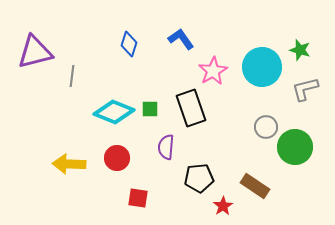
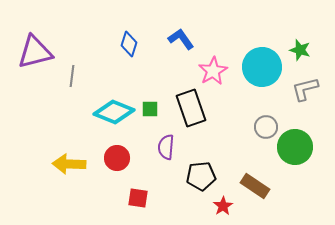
black pentagon: moved 2 px right, 2 px up
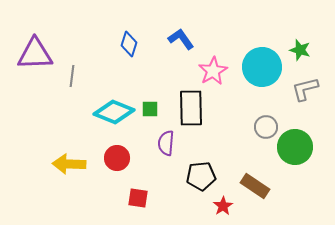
purple triangle: moved 2 px down; rotated 12 degrees clockwise
black rectangle: rotated 18 degrees clockwise
purple semicircle: moved 4 px up
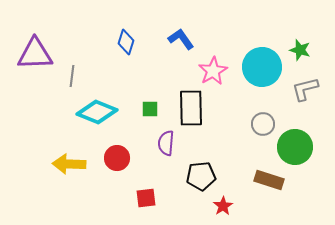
blue diamond: moved 3 px left, 2 px up
cyan diamond: moved 17 px left
gray circle: moved 3 px left, 3 px up
brown rectangle: moved 14 px right, 6 px up; rotated 16 degrees counterclockwise
red square: moved 8 px right; rotated 15 degrees counterclockwise
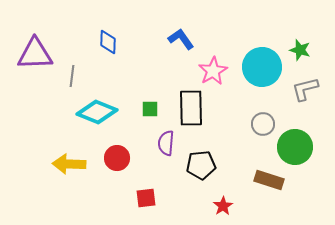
blue diamond: moved 18 px left; rotated 15 degrees counterclockwise
black pentagon: moved 11 px up
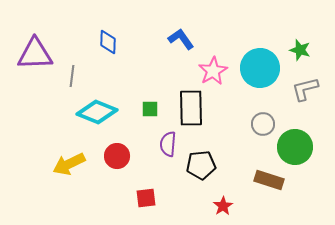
cyan circle: moved 2 px left, 1 px down
purple semicircle: moved 2 px right, 1 px down
red circle: moved 2 px up
yellow arrow: rotated 28 degrees counterclockwise
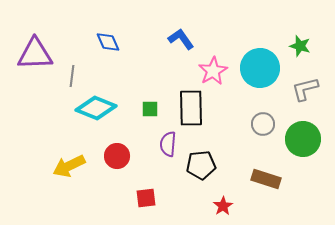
blue diamond: rotated 25 degrees counterclockwise
green star: moved 4 px up
cyan diamond: moved 1 px left, 4 px up
green circle: moved 8 px right, 8 px up
yellow arrow: moved 2 px down
brown rectangle: moved 3 px left, 1 px up
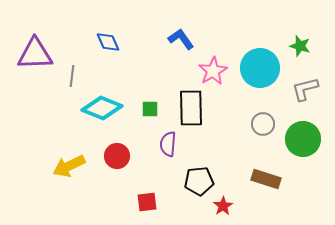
cyan diamond: moved 6 px right
black pentagon: moved 2 px left, 16 px down
red square: moved 1 px right, 4 px down
